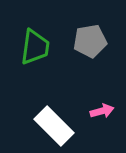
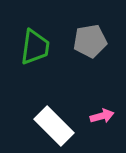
pink arrow: moved 5 px down
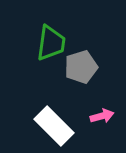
gray pentagon: moved 9 px left, 26 px down; rotated 8 degrees counterclockwise
green trapezoid: moved 16 px right, 4 px up
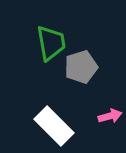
green trapezoid: rotated 18 degrees counterclockwise
pink arrow: moved 8 px right
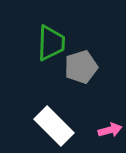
green trapezoid: rotated 12 degrees clockwise
pink arrow: moved 14 px down
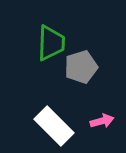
pink arrow: moved 8 px left, 9 px up
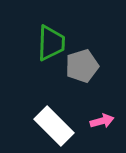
gray pentagon: moved 1 px right, 1 px up
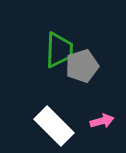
green trapezoid: moved 8 px right, 7 px down
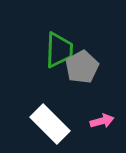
gray pentagon: moved 1 px down; rotated 12 degrees counterclockwise
white rectangle: moved 4 px left, 2 px up
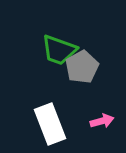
green trapezoid: rotated 108 degrees clockwise
white rectangle: rotated 24 degrees clockwise
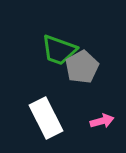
white rectangle: moved 4 px left, 6 px up; rotated 6 degrees counterclockwise
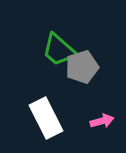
green trapezoid: rotated 21 degrees clockwise
gray pentagon: rotated 12 degrees clockwise
